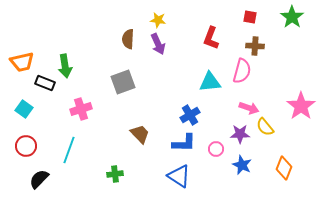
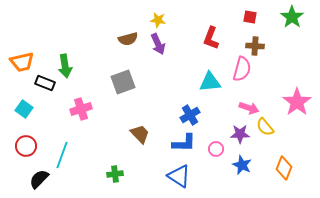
brown semicircle: rotated 108 degrees counterclockwise
pink semicircle: moved 2 px up
pink star: moved 4 px left, 4 px up
cyan line: moved 7 px left, 5 px down
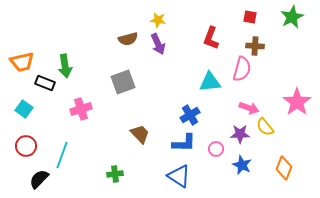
green star: rotated 10 degrees clockwise
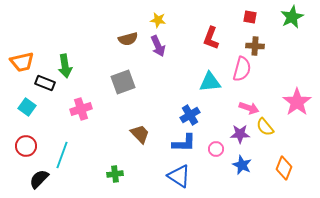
purple arrow: moved 2 px down
cyan square: moved 3 px right, 2 px up
